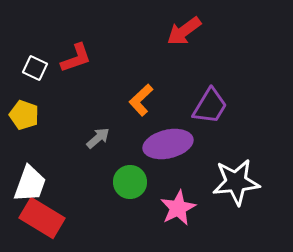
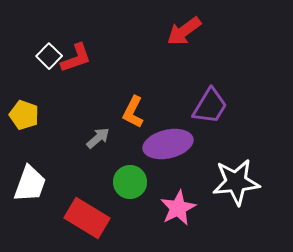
white square: moved 14 px right, 12 px up; rotated 20 degrees clockwise
orange L-shape: moved 8 px left, 12 px down; rotated 20 degrees counterclockwise
red rectangle: moved 45 px right
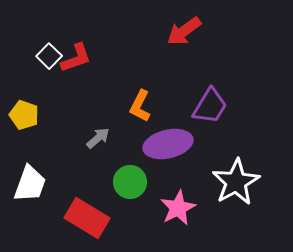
orange L-shape: moved 7 px right, 6 px up
white star: rotated 24 degrees counterclockwise
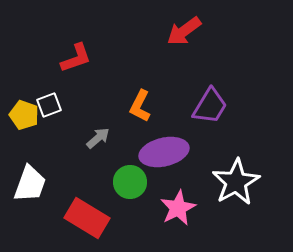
white square: moved 49 px down; rotated 25 degrees clockwise
purple ellipse: moved 4 px left, 8 px down
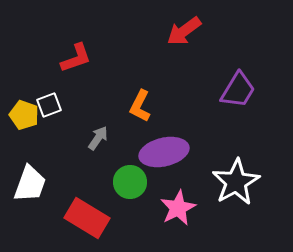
purple trapezoid: moved 28 px right, 16 px up
gray arrow: rotated 15 degrees counterclockwise
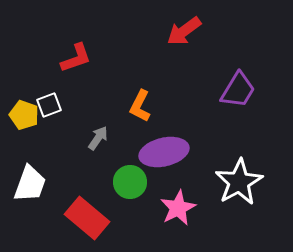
white star: moved 3 px right
red rectangle: rotated 9 degrees clockwise
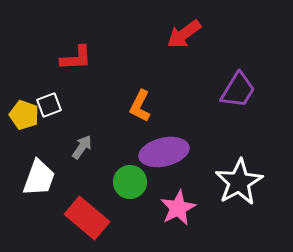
red arrow: moved 3 px down
red L-shape: rotated 16 degrees clockwise
gray arrow: moved 16 px left, 9 px down
white trapezoid: moved 9 px right, 6 px up
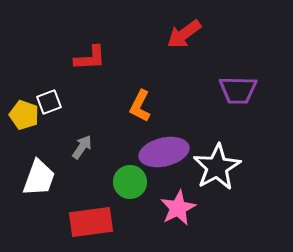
red L-shape: moved 14 px right
purple trapezoid: rotated 60 degrees clockwise
white square: moved 3 px up
white star: moved 22 px left, 15 px up
red rectangle: moved 4 px right, 4 px down; rotated 48 degrees counterclockwise
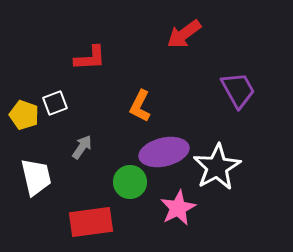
purple trapezoid: rotated 120 degrees counterclockwise
white square: moved 6 px right, 1 px down
white trapezoid: moved 3 px left, 1 px up; rotated 33 degrees counterclockwise
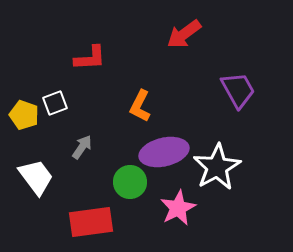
white trapezoid: rotated 24 degrees counterclockwise
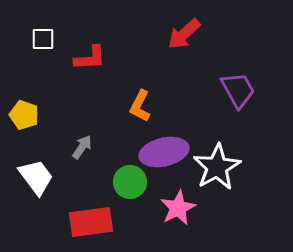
red arrow: rotated 6 degrees counterclockwise
white square: moved 12 px left, 64 px up; rotated 20 degrees clockwise
